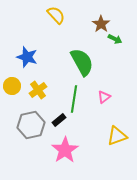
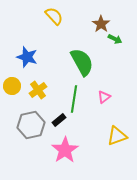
yellow semicircle: moved 2 px left, 1 px down
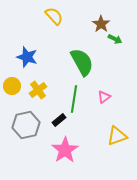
gray hexagon: moved 5 px left
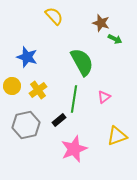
brown star: moved 1 px up; rotated 18 degrees counterclockwise
pink star: moved 9 px right, 1 px up; rotated 12 degrees clockwise
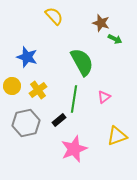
gray hexagon: moved 2 px up
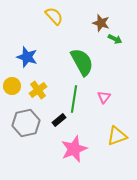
pink triangle: rotated 16 degrees counterclockwise
